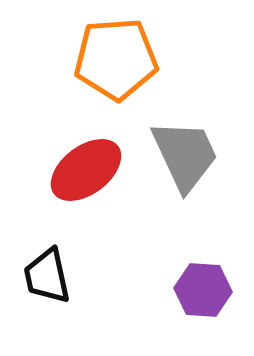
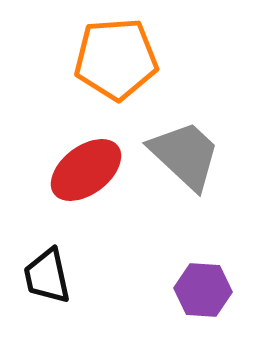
gray trapezoid: rotated 22 degrees counterclockwise
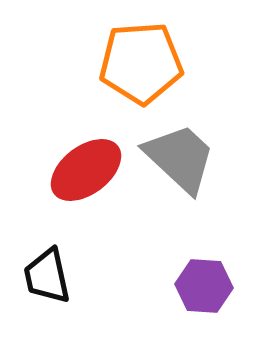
orange pentagon: moved 25 px right, 4 px down
gray trapezoid: moved 5 px left, 3 px down
purple hexagon: moved 1 px right, 4 px up
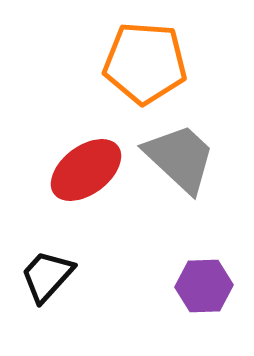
orange pentagon: moved 4 px right; rotated 8 degrees clockwise
black trapezoid: rotated 54 degrees clockwise
purple hexagon: rotated 6 degrees counterclockwise
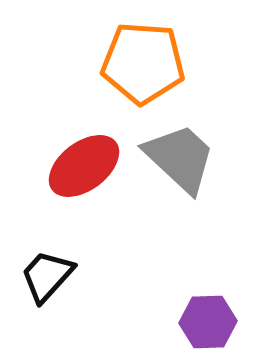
orange pentagon: moved 2 px left
red ellipse: moved 2 px left, 4 px up
purple hexagon: moved 4 px right, 36 px down
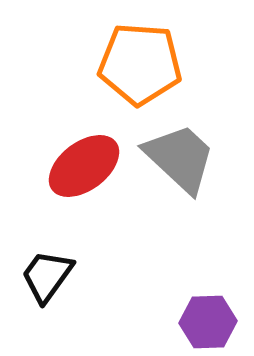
orange pentagon: moved 3 px left, 1 px down
black trapezoid: rotated 6 degrees counterclockwise
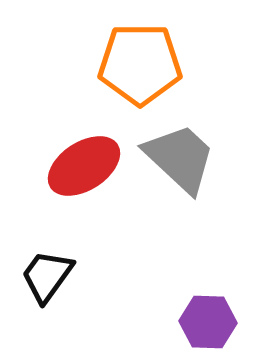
orange pentagon: rotated 4 degrees counterclockwise
red ellipse: rotated 4 degrees clockwise
purple hexagon: rotated 4 degrees clockwise
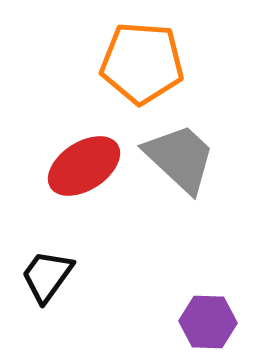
orange pentagon: moved 2 px right, 1 px up; rotated 4 degrees clockwise
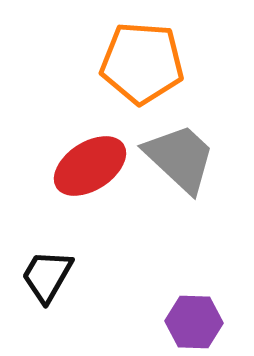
red ellipse: moved 6 px right
black trapezoid: rotated 6 degrees counterclockwise
purple hexagon: moved 14 px left
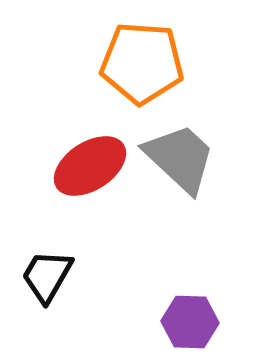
purple hexagon: moved 4 px left
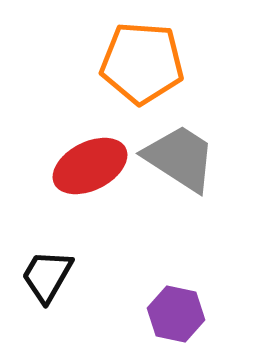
gray trapezoid: rotated 10 degrees counterclockwise
red ellipse: rotated 6 degrees clockwise
purple hexagon: moved 14 px left, 8 px up; rotated 10 degrees clockwise
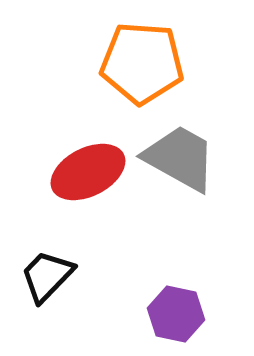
gray trapezoid: rotated 4 degrees counterclockwise
red ellipse: moved 2 px left, 6 px down
black trapezoid: rotated 14 degrees clockwise
